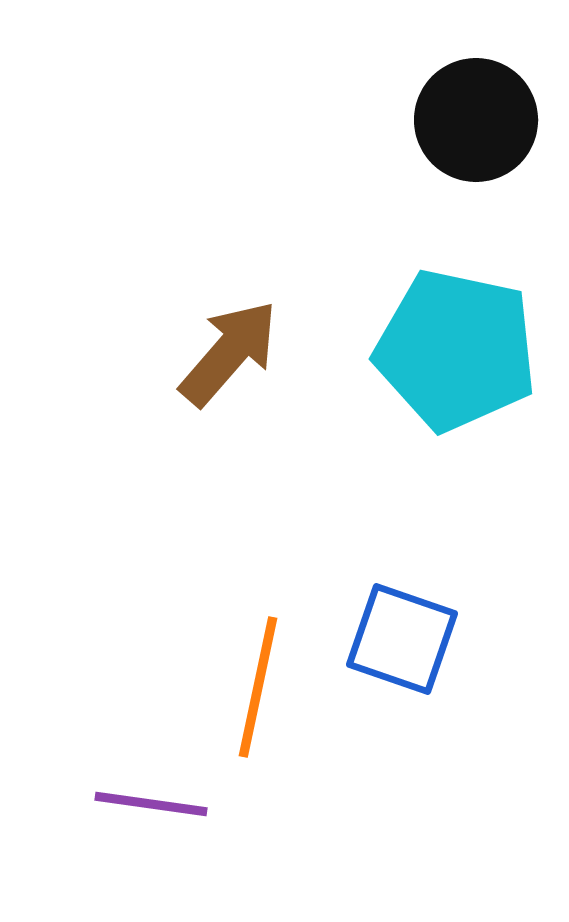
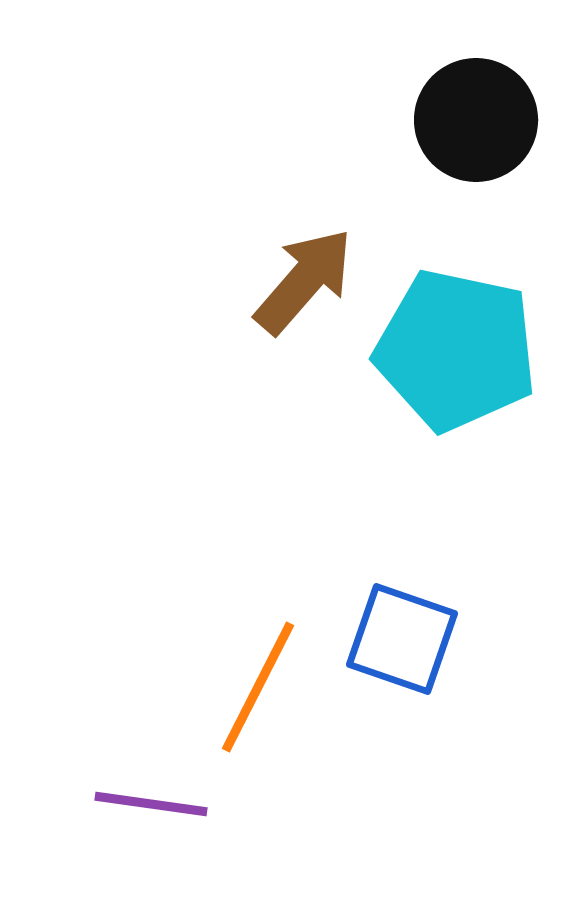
brown arrow: moved 75 px right, 72 px up
orange line: rotated 15 degrees clockwise
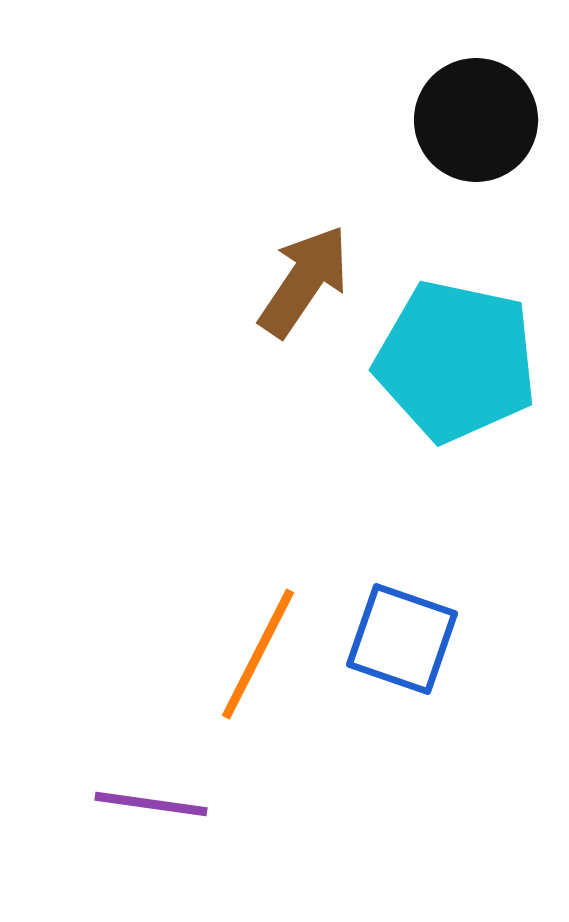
brown arrow: rotated 7 degrees counterclockwise
cyan pentagon: moved 11 px down
orange line: moved 33 px up
